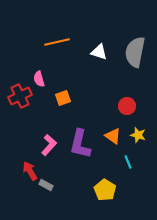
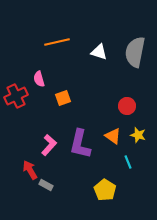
red cross: moved 4 px left
red arrow: moved 1 px up
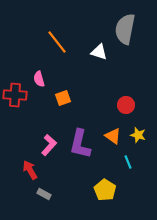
orange line: rotated 65 degrees clockwise
gray semicircle: moved 10 px left, 23 px up
red cross: moved 1 px left, 1 px up; rotated 30 degrees clockwise
red circle: moved 1 px left, 1 px up
gray rectangle: moved 2 px left, 9 px down
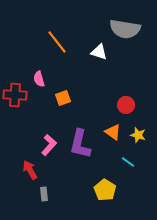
gray semicircle: rotated 92 degrees counterclockwise
orange triangle: moved 4 px up
cyan line: rotated 32 degrees counterclockwise
gray rectangle: rotated 56 degrees clockwise
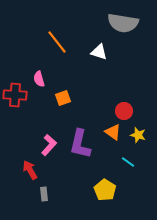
gray semicircle: moved 2 px left, 6 px up
red circle: moved 2 px left, 6 px down
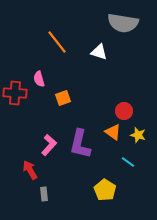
red cross: moved 2 px up
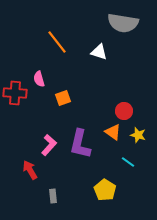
gray rectangle: moved 9 px right, 2 px down
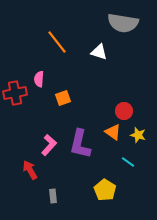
pink semicircle: rotated 21 degrees clockwise
red cross: rotated 15 degrees counterclockwise
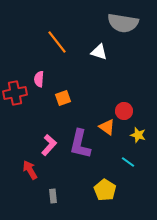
orange triangle: moved 6 px left, 5 px up
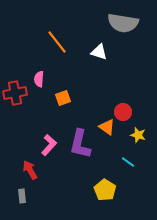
red circle: moved 1 px left, 1 px down
gray rectangle: moved 31 px left
